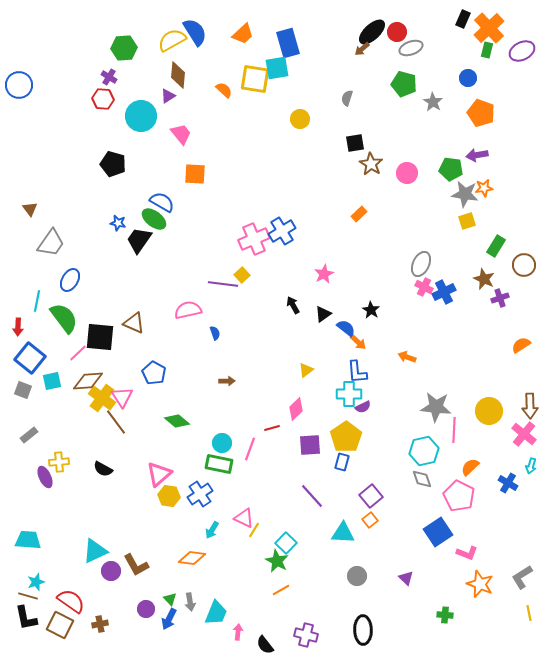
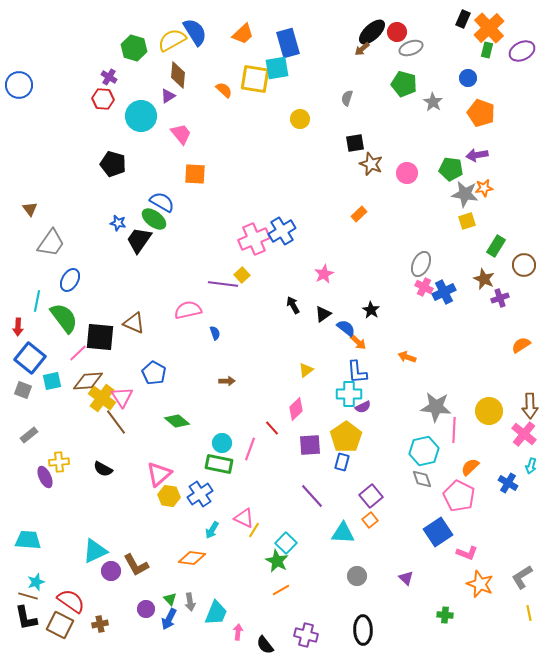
green hexagon at (124, 48): moved 10 px right; rotated 20 degrees clockwise
brown star at (371, 164): rotated 10 degrees counterclockwise
red line at (272, 428): rotated 63 degrees clockwise
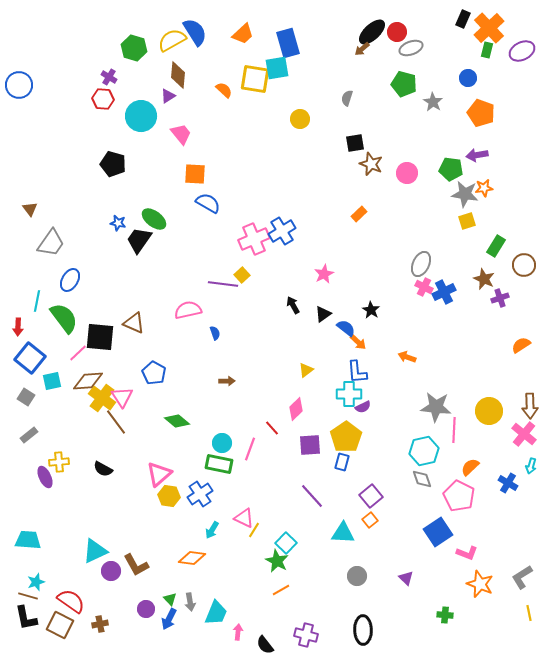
blue semicircle at (162, 202): moved 46 px right, 1 px down
gray square at (23, 390): moved 3 px right, 7 px down; rotated 12 degrees clockwise
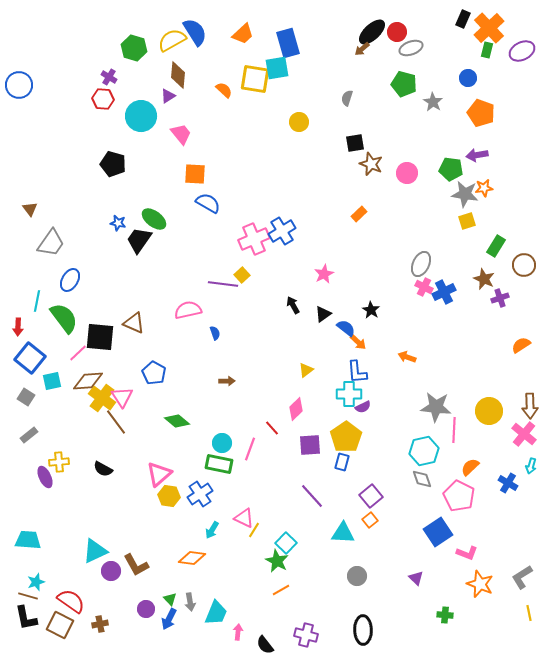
yellow circle at (300, 119): moved 1 px left, 3 px down
purple triangle at (406, 578): moved 10 px right
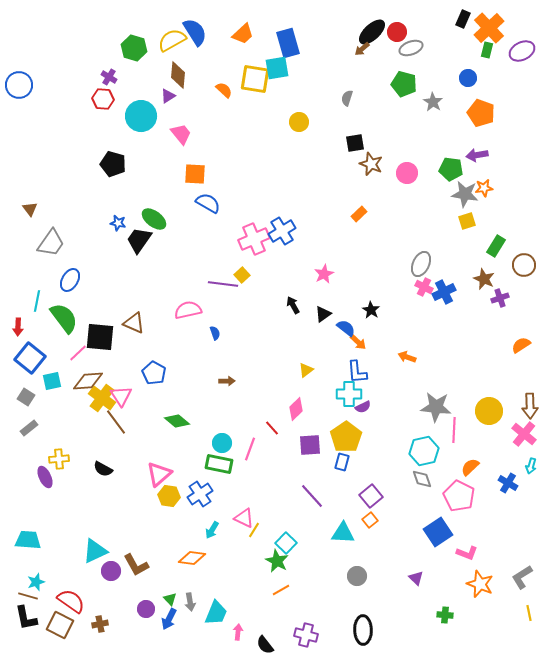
pink triangle at (122, 397): moved 1 px left, 1 px up
gray rectangle at (29, 435): moved 7 px up
yellow cross at (59, 462): moved 3 px up
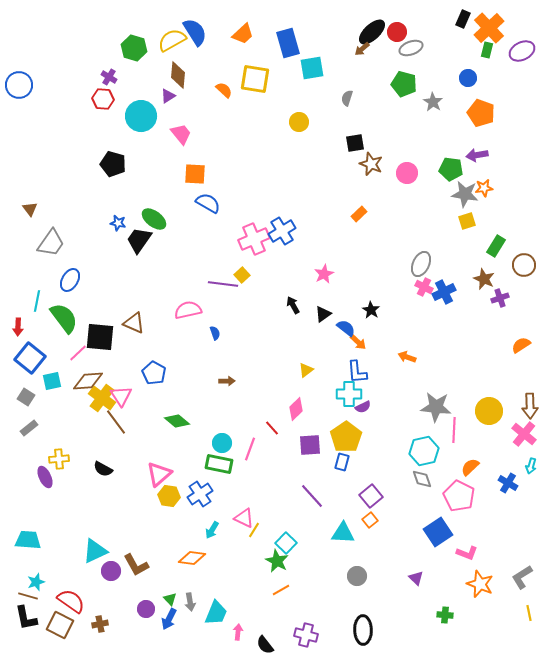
cyan square at (277, 68): moved 35 px right
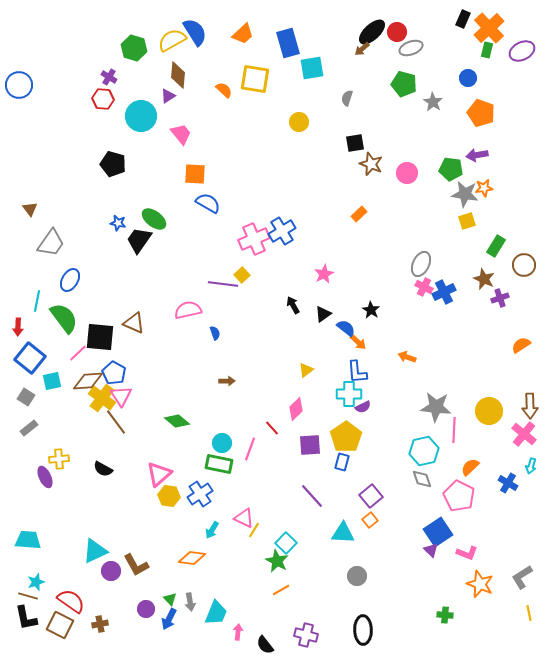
blue pentagon at (154, 373): moved 40 px left
purple triangle at (416, 578): moved 15 px right, 28 px up
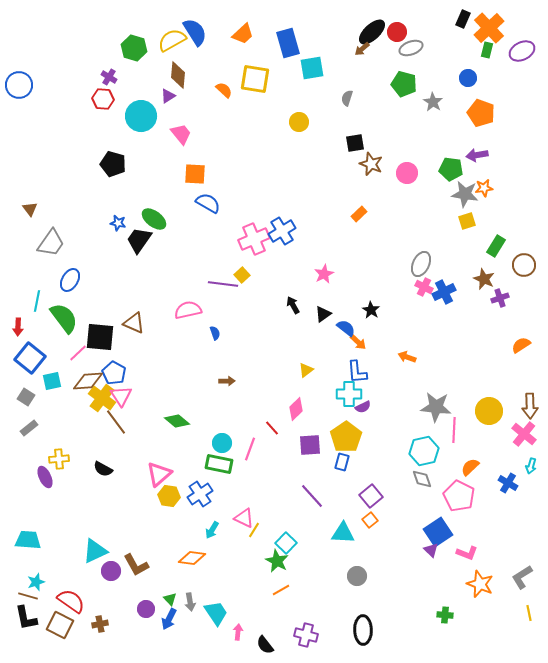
cyan trapezoid at (216, 613): rotated 56 degrees counterclockwise
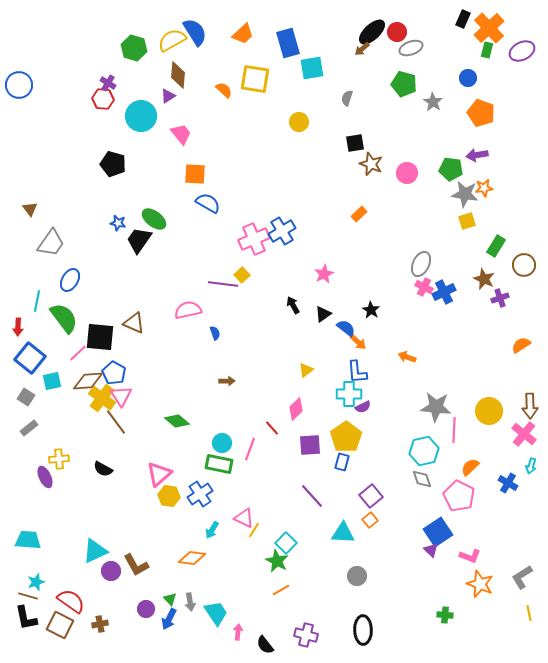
purple cross at (109, 77): moved 1 px left, 6 px down
pink L-shape at (467, 553): moved 3 px right, 3 px down
